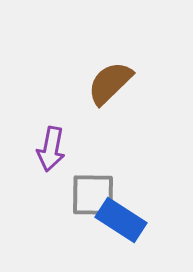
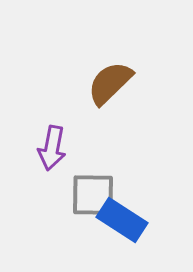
purple arrow: moved 1 px right, 1 px up
blue rectangle: moved 1 px right
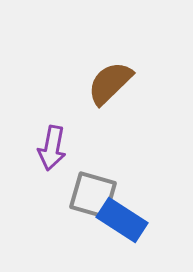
gray square: rotated 15 degrees clockwise
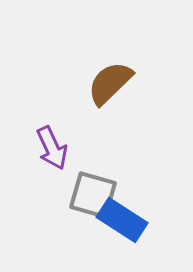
purple arrow: rotated 36 degrees counterclockwise
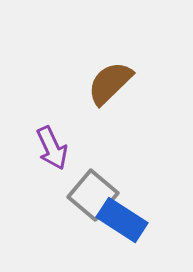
gray square: rotated 24 degrees clockwise
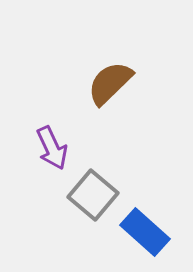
blue rectangle: moved 23 px right, 12 px down; rotated 9 degrees clockwise
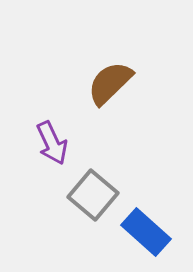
purple arrow: moved 5 px up
blue rectangle: moved 1 px right
